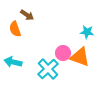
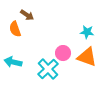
orange triangle: moved 7 px right
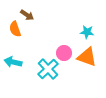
pink circle: moved 1 px right
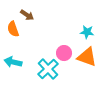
orange semicircle: moved 2 px left
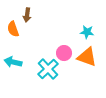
brown arrow: rotated 64 degrees clockwise
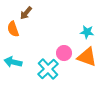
brown arrow: moved 1 px left, 2 px up; rotated 32 degrees clockwise
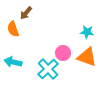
pink circle: moved 1 px left
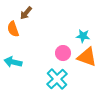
cyan star: moved 4 px left, 4 px down
cyan cross: moved 9 px right, 10 px down
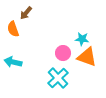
cyan star: moved 1 px left, 3 px down
cyan cross: moved 1 px right, 1 px up
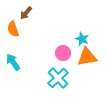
cyan star: rotated 16 degrees clockwise
orange triangle: rotated 30 degrees counterclockwise
cyan arrow: rotated 42 degrees clockwise
